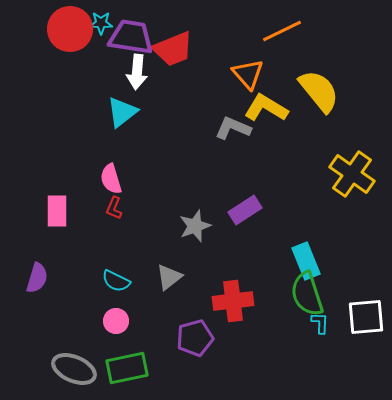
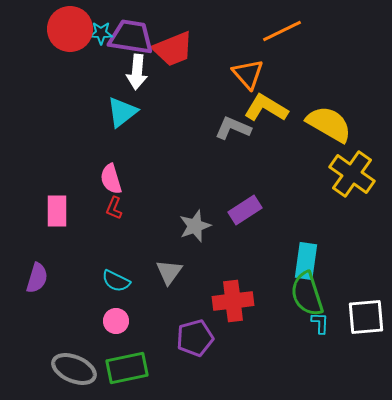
cyan star: moved 10 px down
yellow semicircle: moved 10 px right, 33 px down; rotated 21 degrees counterclockwise
cyan rectangle: rotated 30 degrees clockwise
gray triangle: moved 5 px up; rotated 16 degrees counterclockwise
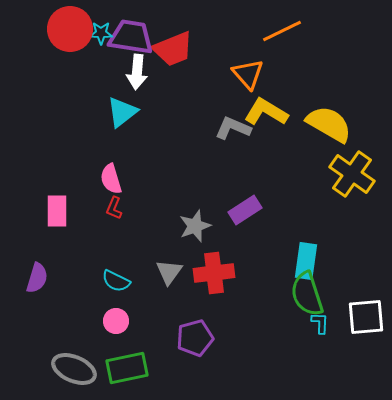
yellow L-shape: moved 4 px down
red cross: moved 19 px left, 28 px up
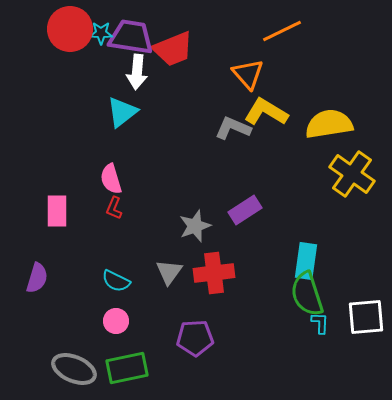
yellow semicircle: rotated 39 degrees counterclockwise
purple pentagon: rotated 12 degrees clockwise
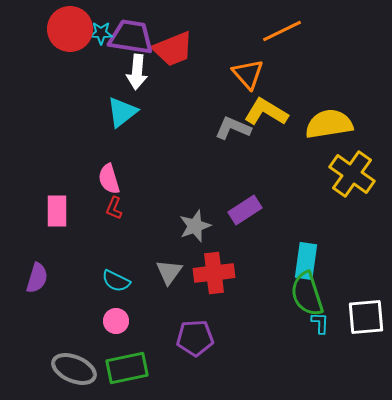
pink semicircle: moved 2 px left
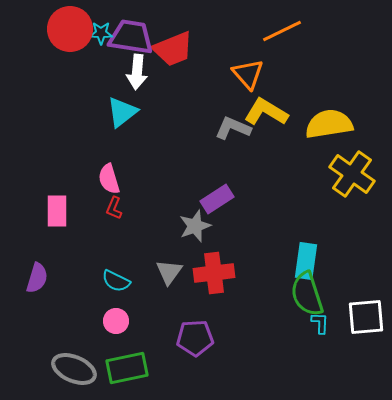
purple rectangle: moved 28 px left, 11 px up
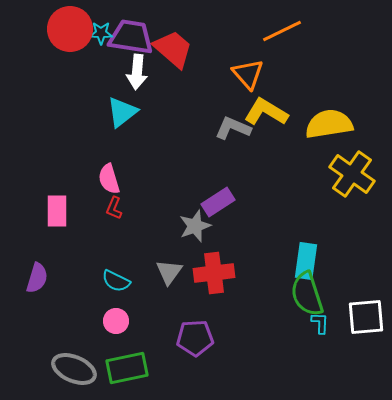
red trapezoid: rotated 117 degrees counterclockwise
purple rectangle: moved 1 px right, 3 px down
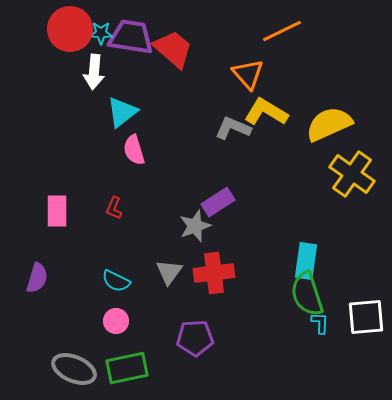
white arrow: moved 43 px left
yellow semicircle: rotated 15 degrees counterclockwise
pink semicircle: moved 25 px right, 29 px up
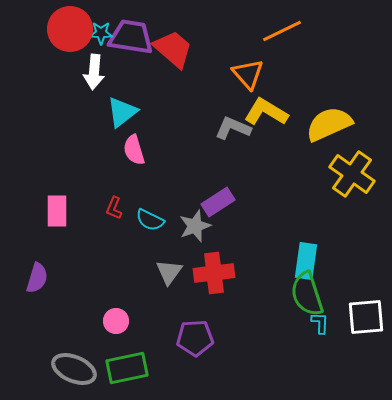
cyan semicircle: moved 34 px right, 61 px up
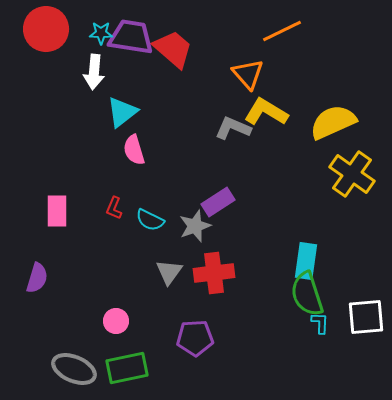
red circle: moved 24 px left
yellow semicircle: moved 4 px right, 2 px up
